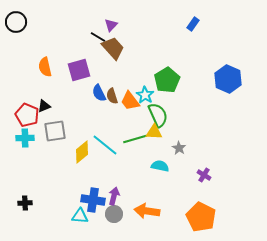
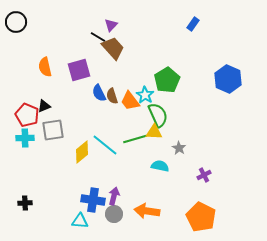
gray square: moved 2 px left, 1 px up
purple cross: rotated 32 degrees clockwise
cyan triangle: moved 5 px down
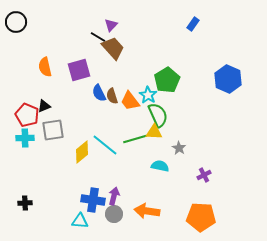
cyan star: moved 3 px right
orange pentagon: rotated 24 degrees counterclockwise
